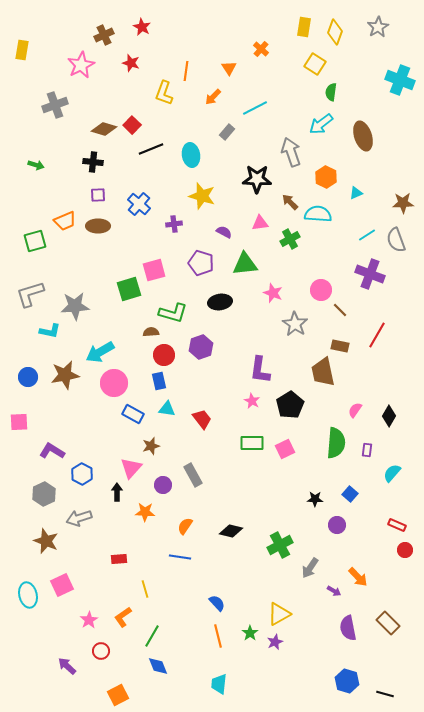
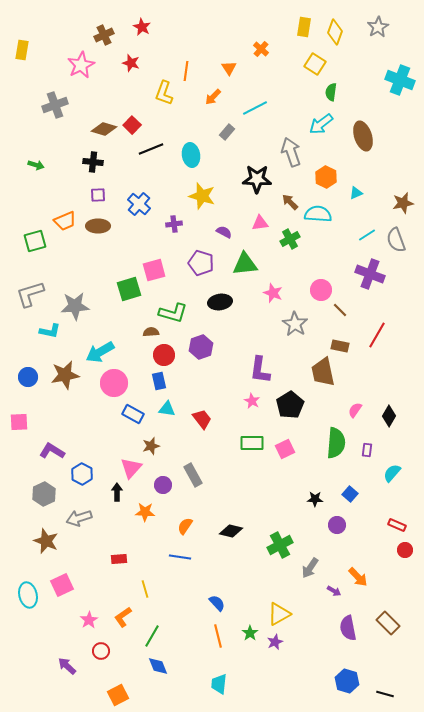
brown star at (403, 203): rotated 10 degrees counterclockwise
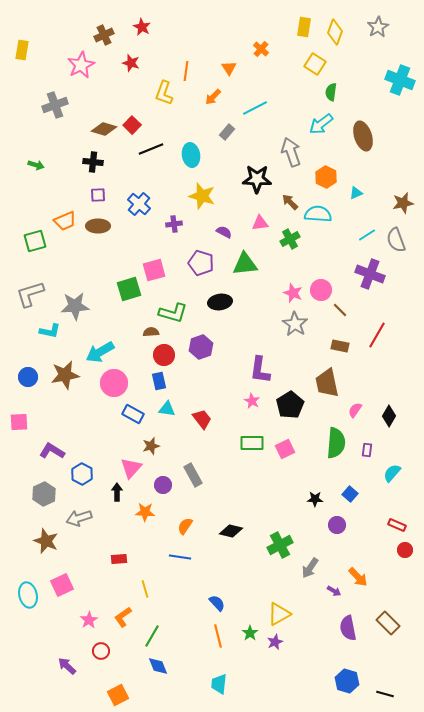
pink star at (273, 293): moved 20 px right
brown trapezoid at (323, 372): moved 4 px right, 11 px down
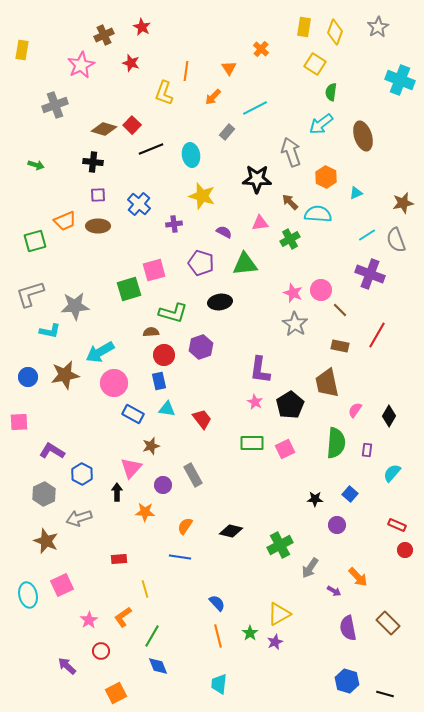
pink star at (252, 401): moved 3 px right, 1 px down
orange square at (118, 695): moved 2 px left, 2 px up
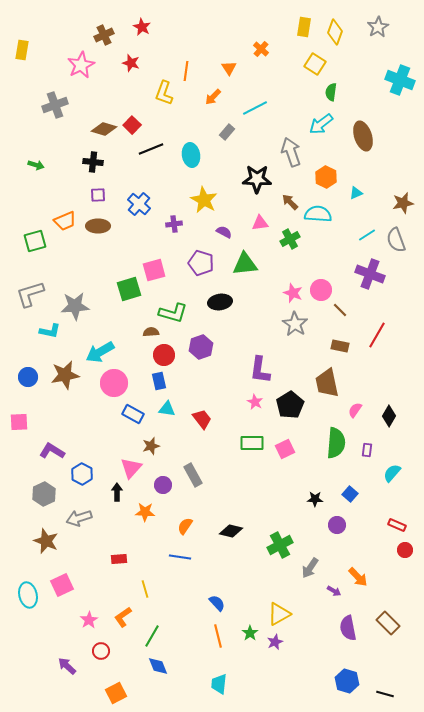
yellow star at (202, 196): moved 2 px right, 4 px down; rotated 12 degrees clockwise
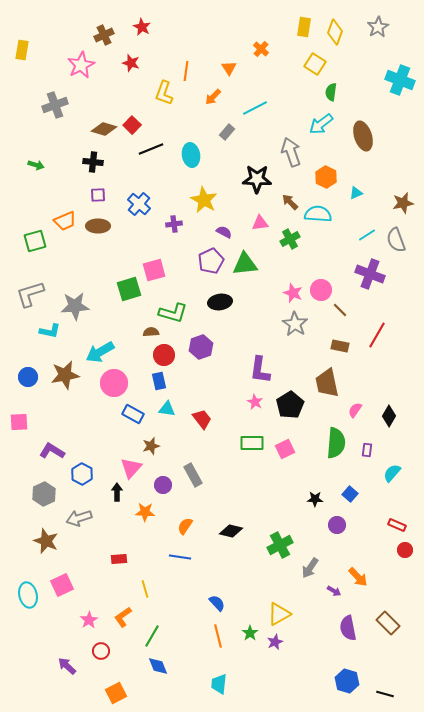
purple pentagon at (201, 263): moved 10 px right, 2 px up; rotated 30 degrees clockwise
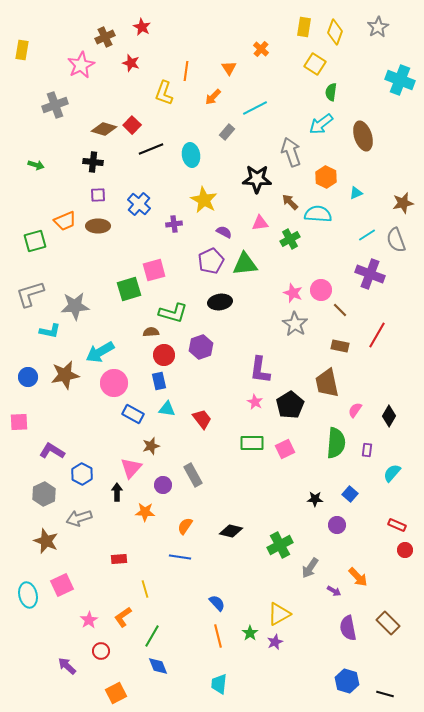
brown cross at (104, 35): moved 1 px right, 2 px down
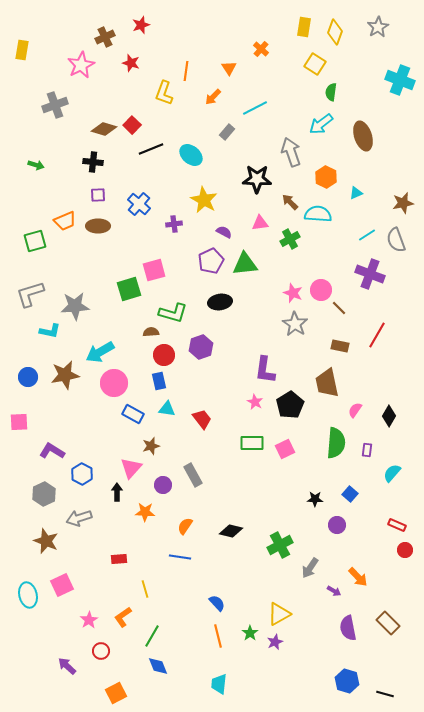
red star at (142, 27): moved 1 px left, 2 px up; rotated 24 degrees clockwise
cyan ellipse at (191, 155): rotated 40 degrees counterclockwise
brown line at (340, 310): moved 1 px left, 2 px up
purple L-shape at (260, 370): moved 5 px right
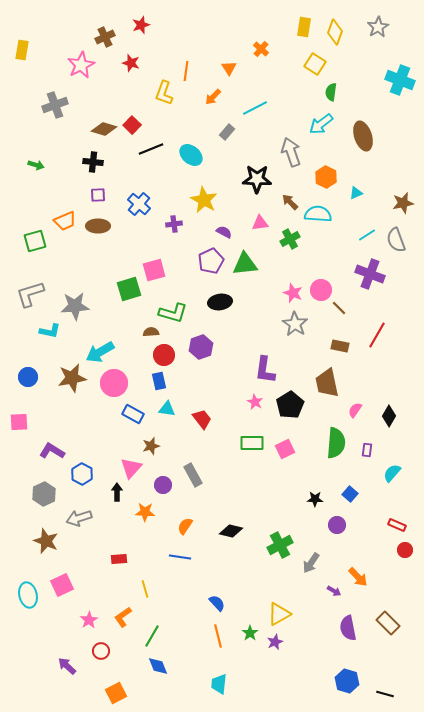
brown star at (65, 375): moved 7 px right, 3 px down
gray arrow at (310, 568): moved 1 px right, 5 px up
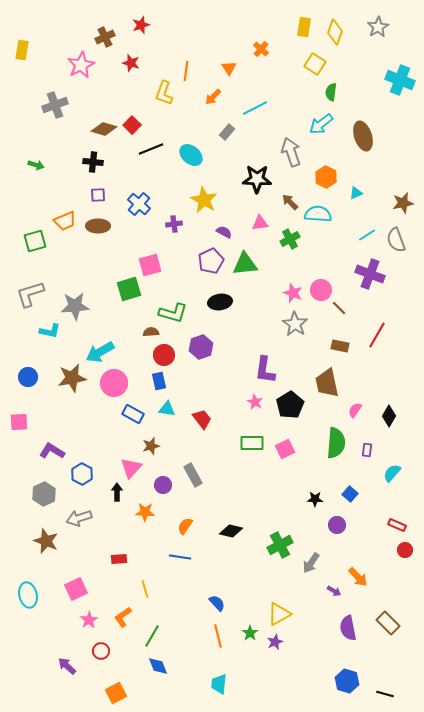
pink square at (154, 270): moved 4 px left, 5 px up
pink square at (62, 585): moved 14 px right, 4 px down
